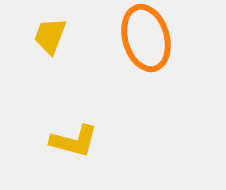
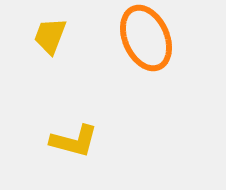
orange ellipse: rotated 8 degrees counterclockwise
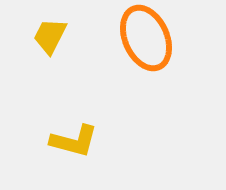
yellow trapezoid: rotated 6 degrees clockwise
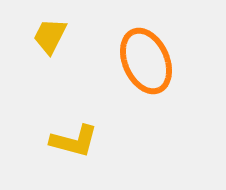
orange ellipse: moved 23 px down
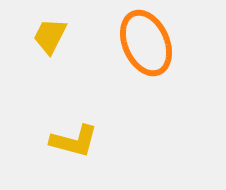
orange ellipse: moved 18 px up
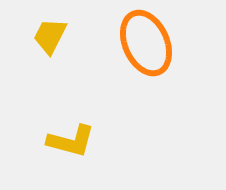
yellow L-shape: moved 3 px left
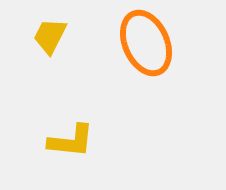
yellow L-shape: rotated 9 degrees counterclockwise
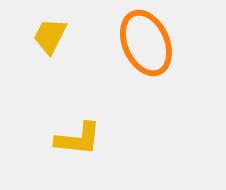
yellow L-shape: moved 7 px right, 2 px up
